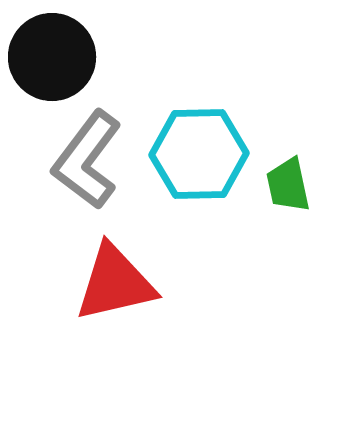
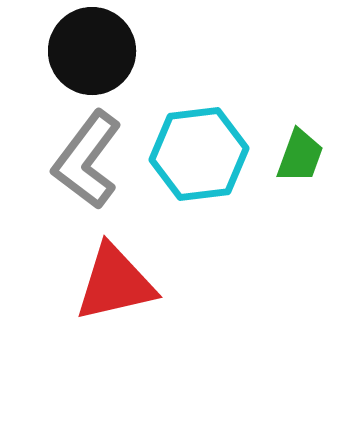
black circle: moved 40 px right, 6 px up
cyan hexagon: rotated 6 degrees counterclockwise
green trapezoid: moved 12 px right, 29 px up; rotated 148 degrees counterclockwise
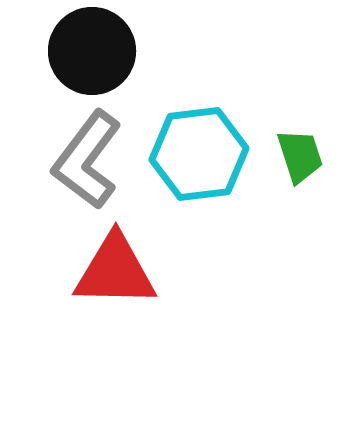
green trapezoid: rotated 38 degrees counterclockwise
red triangle: moved 12 px up; rotated 14 degrees clockwise
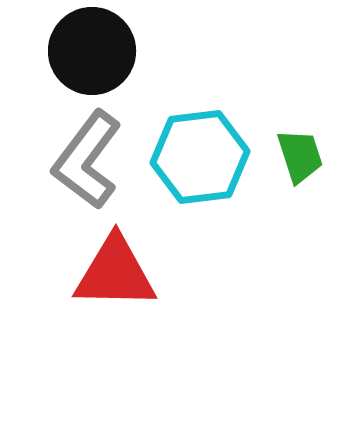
cyan hexagon: moved 1 px right, 3 px down
red triangle: moved 2 px down
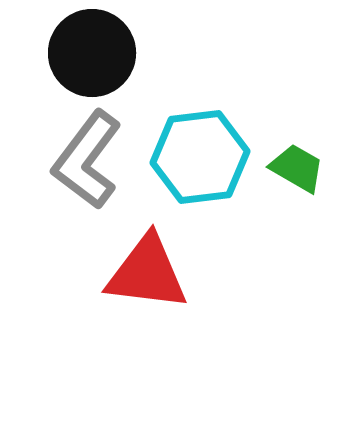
black circle: moved 2 px down
green trapezoid: moved 3 px left, 12 px down; rotated 42 degrees counterclockwise
red triangle: moved 32 px right; rotated 6 degrees clockwise
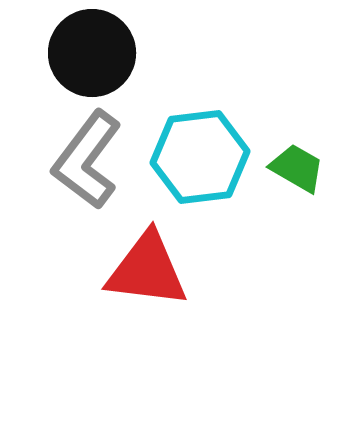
red triangle: moved 3 px up
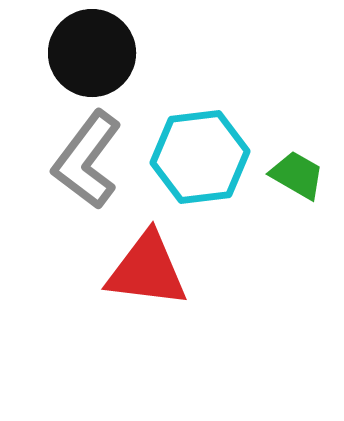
green trapezoid: moved 7 px down
